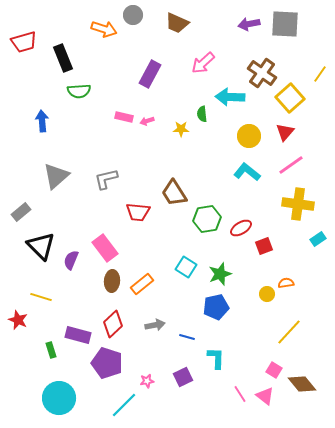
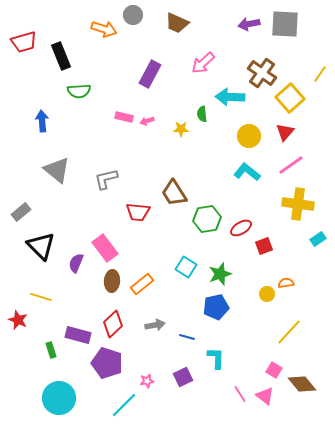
black rectangle at (63, 58): moved 2 px left, 2 px up
gray triangle at (56, 176): moved 1 px right, 6 px up; rotated 40 degrees counterclockwise
purple semicircle at (71, 260): moved 5 px right, 3 px down
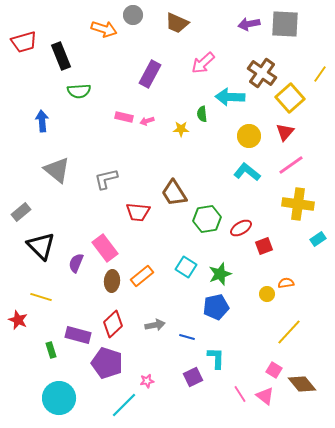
orange rectangle at (142, 284): moved 8 px up
purple square at (183, 377): moved 10 px right
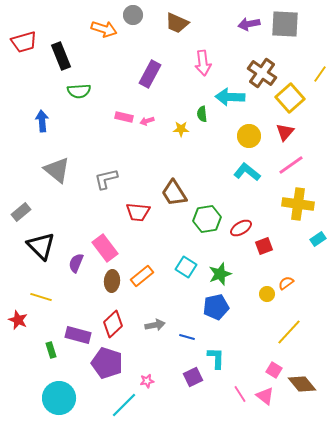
pink arrow at (203, 63): rotated 55 degrees counterclockwise
orange semicircle at (286, 283): rotated 28 degrees counterclockwise
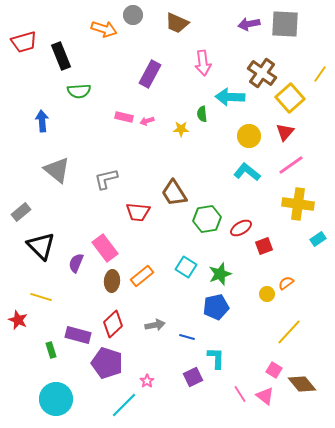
pink star at (147, 381): rotated 24 degrees counterclockwise
cyan circle at (59, 398): moved 3 px left, 1 px down
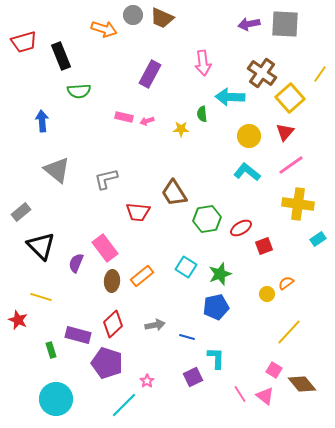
brown trapezoid at (177, 23): moved 15 px left, 5 px up
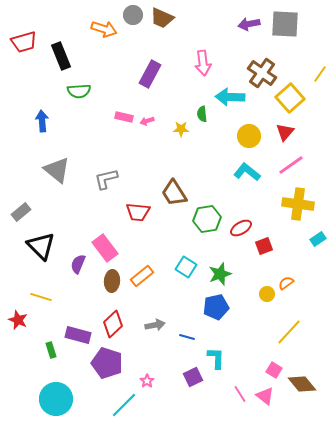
purple semicircle at (76, 263): moved 2 px right, 1 px down
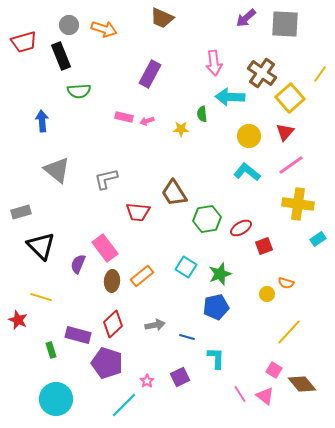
gray circle at (133, 15): moved 64 px left, 10 px down
purple arrow at (249, 24): moved 3 px left, 6 px up; rotated 30 degrees counterclockwise
pink arrow at (203, 63): moved 11 px right
gray rectangle at (21, 212): rotated 24 degrees clockwise
orange semicircle at (286, 283): rotated 126 degrees counterclockwise
purple square at (193, 377): moved 13 px left
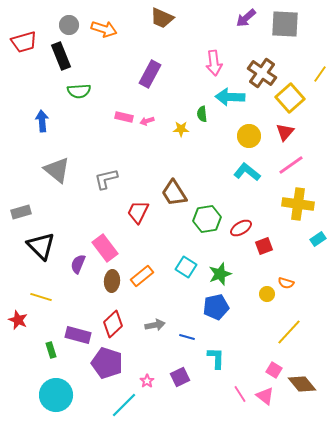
red trapezoid at (138, 212): rotated 110 degrees clockwise
cyan circle at (56, 399): moved 4 px up
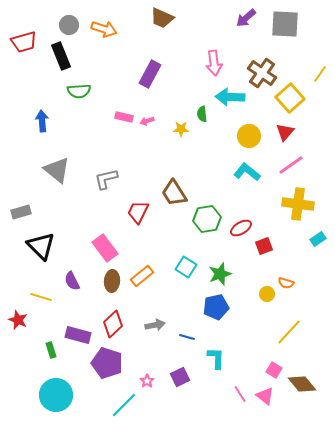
purple semicircle at (78, 264): moved 6 px left, 17 px down; rotated 48 degrees counterclockwise
